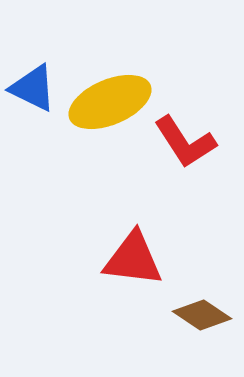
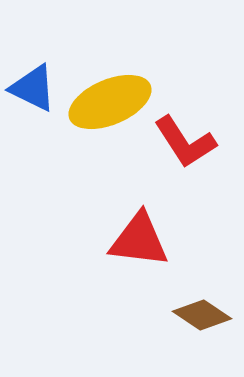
red triangle: moved 6 px right, 19 px up
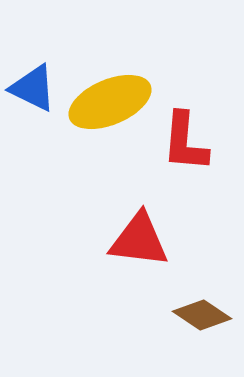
red L-shape: rotated 38 degrees clockwise
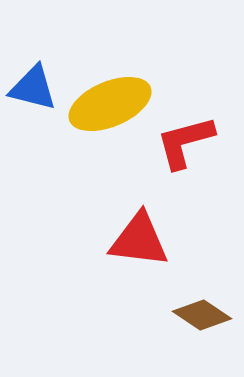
blue triangle: rotated 12 degrees counterclockwise
yellow ellipse: moved 2 px down
red L-shape: rotated 70 degrees clockwise
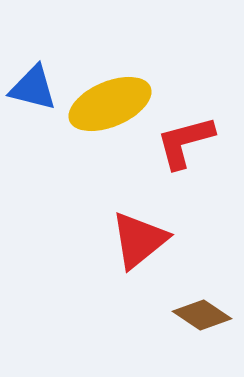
red triangle: rotated 46 degrees counterclockwise
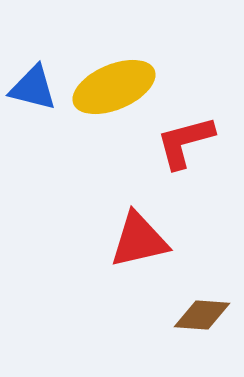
yellow ellipse: moved 4 px right, 17 px up
red triangle: rotated 26 degrees clockwise
brown diamond: rotated 30 degrees counterclockwise
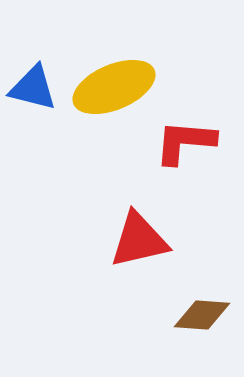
red L-shape: rotated 20 degrees clockwise
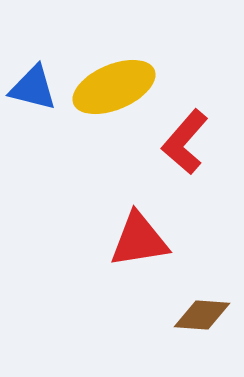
red L-shape: rotated 54 degrees counterclockwise
red triangle: rotated 4 degrees clockwise
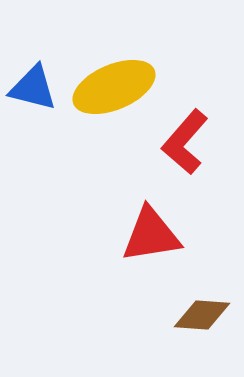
red triangle: moved 12 px right, 5 px up
